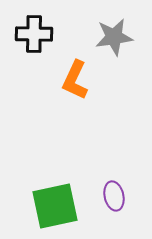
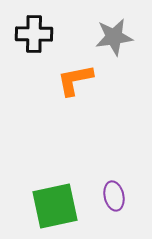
orange L-shape: rotated 54 degrees clockwise
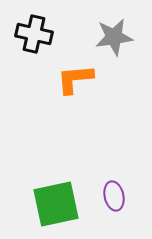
black cross: rotated 12 degrees clockwise
orange L-shape: moved 1 px up; rotated 6 degrees clockwise
green square: moved 1 px right, 2 px up
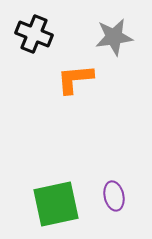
black cross: rotated 9 degrees clockwise
